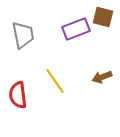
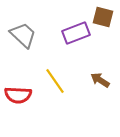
purple rectangle: moved 4 px down
gray trapezoid: rotated 36 degrees counterclockwise
brown arrow: moved 2 px left, 3 px down; rotated 54 degrees clockwise
red semicircle: rotated 80 degrees counterclockwise
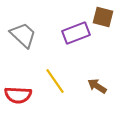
brown arrow: moved 3 px left, 6 px down
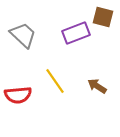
red semicircle: rotated 8 degrees counterclockwise
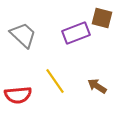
brown square: moved 1 px left, 1 px down
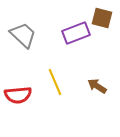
yellow line: moved 1 px down; rotated 12 degrees clockwise
